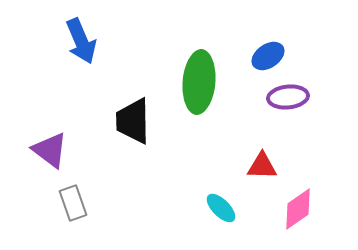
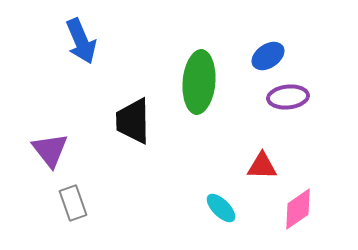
purple triangle: rotated 15 degrees clockwise
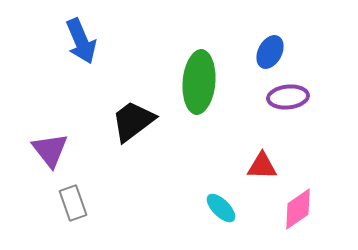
blue ellipse: moved 2 px right, 4 px up; rotated 28 degrees counterclockwise
black trapezoid: rotated 54 degrees clockwise
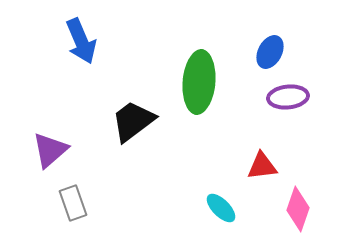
purple triangle: rotated 27 degrees clockwise
red triangle: rotated 8 degrees counterclockwise
pink diamond: rotated 36 degrees counterclockwise
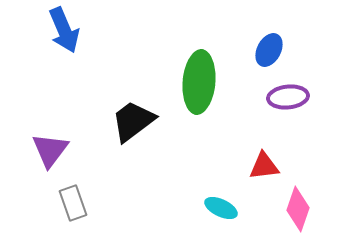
blue arrow: moved 17 px left, 11 px up
blue ellipse: moved 1 px left, 2 px up
purple triangle: rotated 12 degrees counterclockwise
red triangle: moved 2 px right
cyan ellipse: rotated 20 degrees counterclockwise
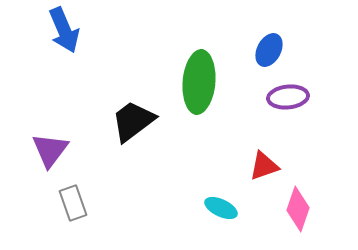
red triangle: rotated 12 degrees counterclockwise
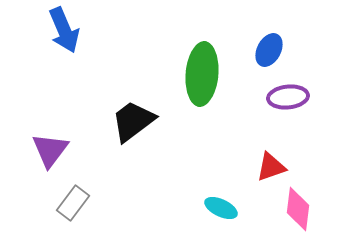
green ellipse: moved 3 px right, 8 px up
red triangle: moved 7 px right, 1 px down
gray rectangle: rotated 56 degrees clockwise
pink diamond: rotated 12 degrees counterclockwise
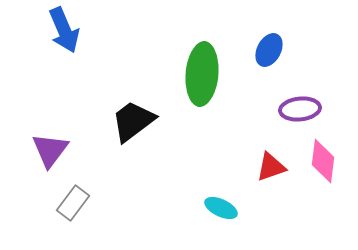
purple ellipse: moved 12 px right, 12 px down
pink diamond: moved 25 px right, 48 px up
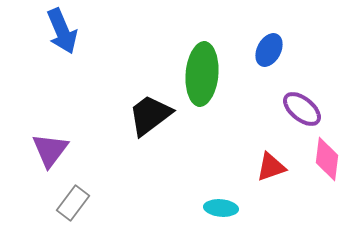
blue arrow: moved 2 px left, 1 px down
purple ellipse: moved 2 px right; rotated 45 degrees clockwise
black trapezoid: moved 17 px right, 6 px up
pink diamond: moved 4 px right, 2 px up
cyan ellipse: rotated 20 degrees counterclockwise
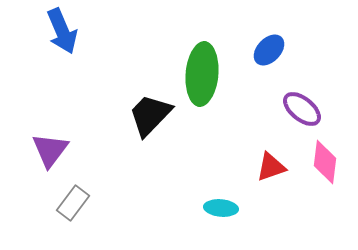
blue ellipse: rotated 16 degrees clockwise
black trapezoid: rotated 9 degrees counterclockwise
pink diamond: moved 2 px left, 3 px down
